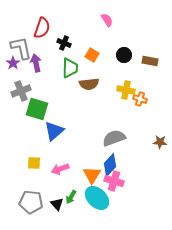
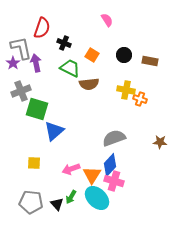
green trapezoid: rotated 65 degrees counterclockwise
pink arrow: moved 11 px right
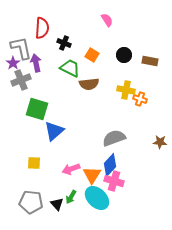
red semicircle: rotated 15 degrees counterclockwise
gray cross: moved 11 px up
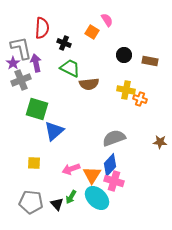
orange square: moved 23 px up
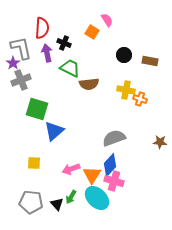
purple arrow: moved 11 px right, 10 px up
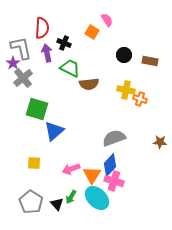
gray cross: moved 2 px right, 2 px up; rotated 18 degrees counterclockwise
gray pentagon: rotated 25 degrees clockwise
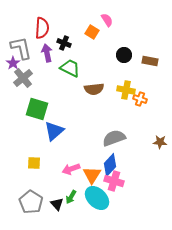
brown semicircle: moved 5 px right, 5 px down
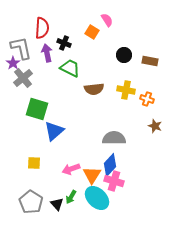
orange cross: moved 7 px right
gray semicircle: rotated 20 degrees clockwise
brown star: moved 5 px left, 16 px up; rotated 16 degrees clockwise
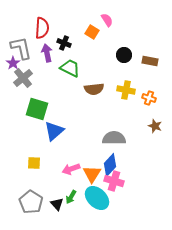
orange cross: moved 2 px right, 1 px up
orange triangle: moved 1 px up
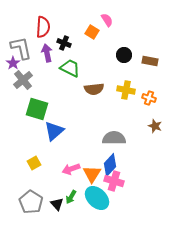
red semicircle: moved 1 px right, 1 px up
gray cross: moved 2 px down
yellow square: rotated 32 degrees counterclockwise
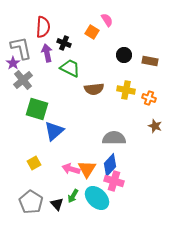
pink arrow: rotated 36 degrees clockwise
orange triangle: moved 5 px left, 5 px up
green arrow: moved 2 px right, 1 px up
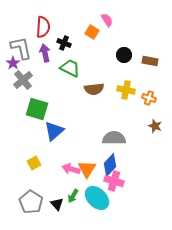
purple arrow: moved 2 px left
